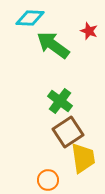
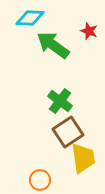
orange circle: moved 8 px left
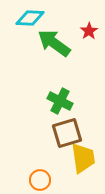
red star: rotated 18 degrees clockwise
green arrow: moved 1 px right, 2 px up
green cross: rotated 10 degrees counterclockwise
brown square: moved 1 px left, 1 px down; rotated 16 degrees clockwise
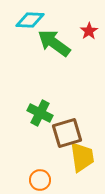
cyan diamond: moved 2 px down
green cross: moved 20 px left, 12 px down
yellow trapezoid: moved 1 px left, 1 px up
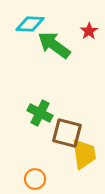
cyan diamond: moved 4 px down
green arrow: moved 2 px down
brown square: rotated 32 degrees clockwise
yellow trapezoid: moved 2 px right, 3 px up
orange circle: moved 5 px left, 1 px up
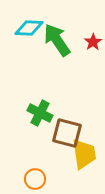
cyan diamond: moved 1 px left, 4 px down
red star: moved 4 px right, 11 px down
green arrow: moved 3 px right, 5 px up; rotated 20 degrees clockwise
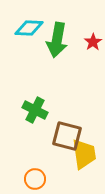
green arrow: rotated 136 degrees counterclockwise
green cross: moved 5 px left, 3 px up
brown square: moved 3 px down
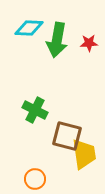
red star: moved 4 px left, 1 px down; rotated 30 degrees clockwise
